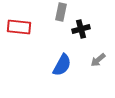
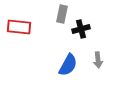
gray rectangle: moved 1 px right, 2 px down
gray arrow: rotated 56 degrees counterclockwise
blue semicircle: moved 6 px right
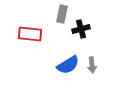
red rectangle: moved 11 px right, 7 px down
gray arrow: moved 6 px left, 5 px down
blue semicircle: rotated 30 degrees clockwise
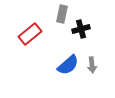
red rectangle: rotated 45 degrees counterclockwise
blue semicircle: rotated 10 degrees counterclockwise
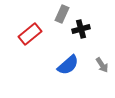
gray rectangle: rotated 12 degrees clockwise
gray arrow: moved 10 px right; rotated 28 degrees counterclockwise
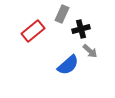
red rectangle: moved 3 px right, 3 px up
gray arrow: moved 12 px left, 14 px up; rotated 14 degrees counterclockwise
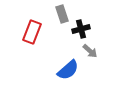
gray rectangle: rotated 42 degrees counterclockwise
red rectangle: moved 1 px left, 1 px down; rotated 30 degrees counterclockwise
blue semicircle: moved 5 px down
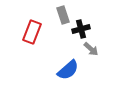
gray rectangle: moved 1 px right, 1 px down
gray arrow: moved 1 px right, 2 px up
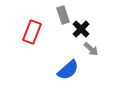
black cross: rotated 30 degrees counterclockwise
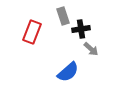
gray rectangle: moved 1 px down
black cross: rotated 36 degrees clockwise
blue semicircle: moved 2 px down
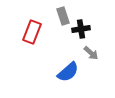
gray arrow: moved 4 px down
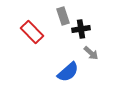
red rectangle: rotated 65 degrees counterclockwise
